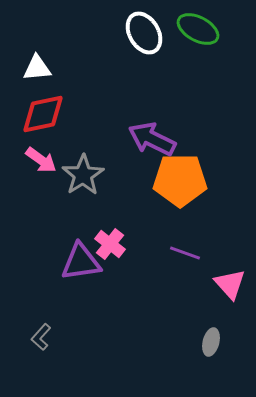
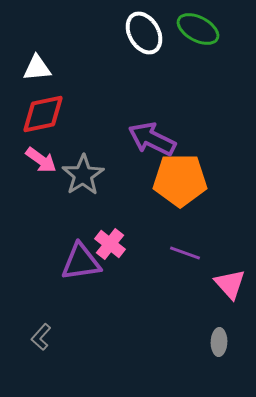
gray ellipse: moved 8 px right; rotated 12 degrees counterclockwise
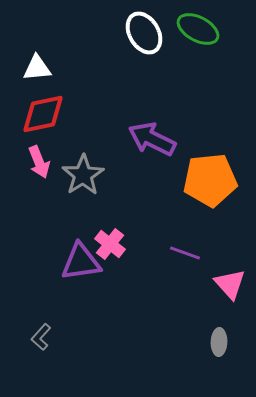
pink arrow: moved 2 px left, 2 px down; rotated 32 degrees clockwise
orange pentagon: moved 30 px right; rotated 6 degrees counterclockwise
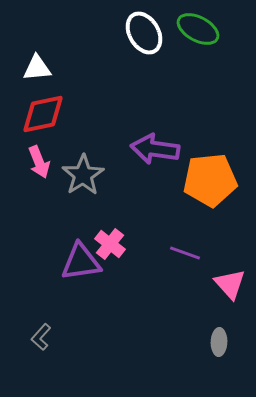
purple arrow: moved 3 px right, 10 px down; rotated 18 degrees counterclockwise
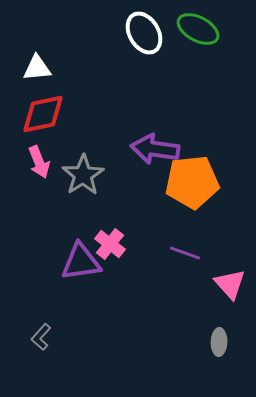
orange pentagon: moved 18 px left, 2 px down
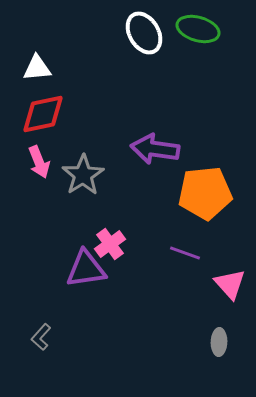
green ellipse: rotated 12 degrees counterclockwise
orange pentagon: moved 13 px right, 11 px down
pink cross: rotated 16 degrees clockwise
purple triangle: moved 5 px right, 7 px down
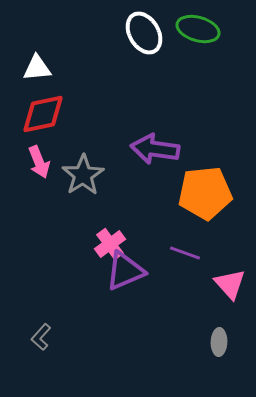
purple triangle: moved 39 px right, 2 px down; rotated 15 degrees counterclockwise
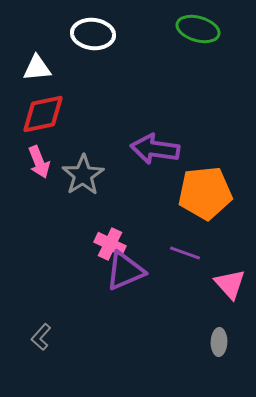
white ellipse: moved 51 px left, 1 px down; rotated 54 degrees counterclockwise
pink cross: rotated 28 degrees counterclockwise
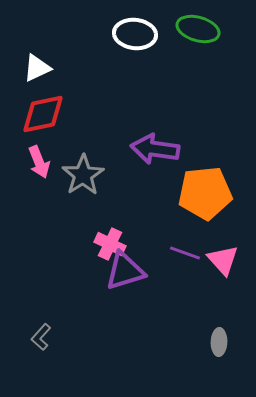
white ellipse: moved 42 px right
white triangle: rotated 20 degrees counterclockwise
purple triangle: rotated 6 degrees clockwise
pink triangle: moved 7 px left, 24 px up
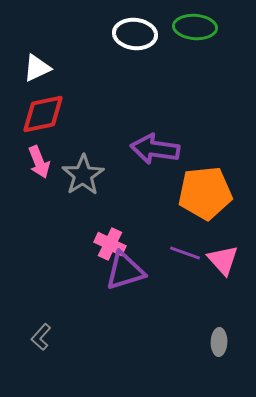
green ellipse: moved 3 px left, 2 px up; rotated 12 degrees counterclockwise
